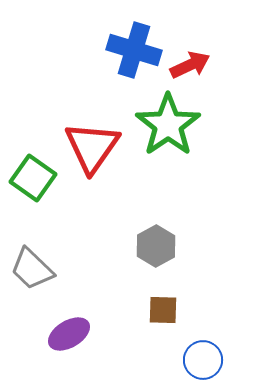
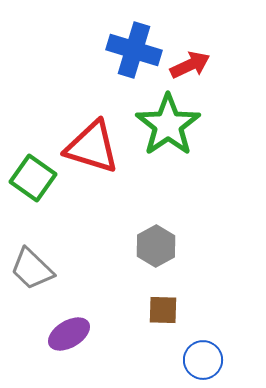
red triangle: rotated 48 degrees counterclockwise
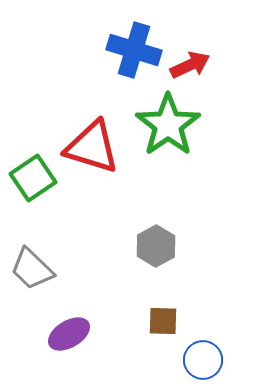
green square: rotated 21 degrees clockwise
brown square: moved 11 px down
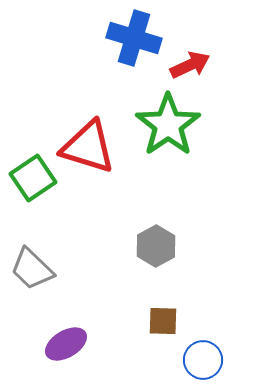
blue cross: moved 12 px up
red triangle: moved 4 px left
purple ellipse: moved 3 px left, 10 px down
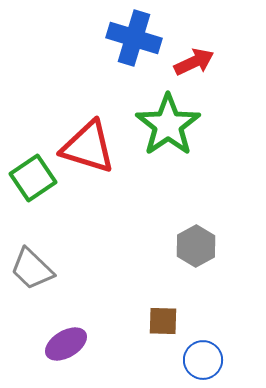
red arrow: moved 4 px right, 3 px up
gray hexagon: moved 40 px right
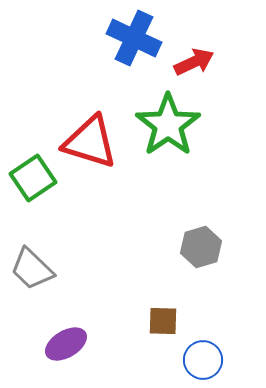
blue cross: rotated 8 degrees clockwise
red triangle: moved 2 px right, 5 px up
gray hexagon: moved 5 px right, 1 px down; rotated 12 degrees clockwise
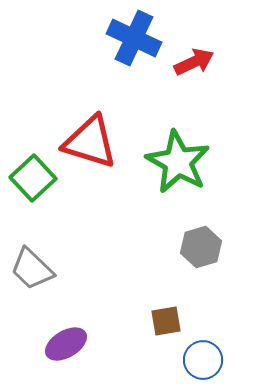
green star: moved 10 px right, 37 px down; rotated 8 degrees counterclockwise
green square: rotated 9 degrees counterclockwise
brown square: moved 3 px right; rotated 12 degrees counterclockwise
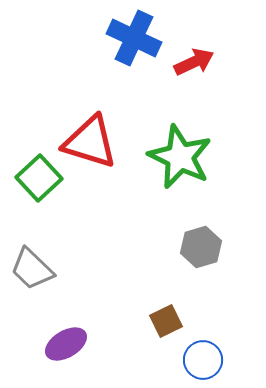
green star: moved 2 px right, 5 px up; rotated 4 degrees counterclockwise
green square: moved 6 px right
brown square: rotated 16 degrees counterclockwise
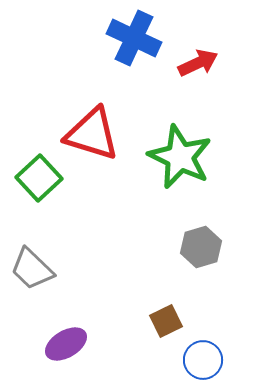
red arrow: moved 4 px right, 1 px down
red triangle: moved 2 px right, 8 px up
